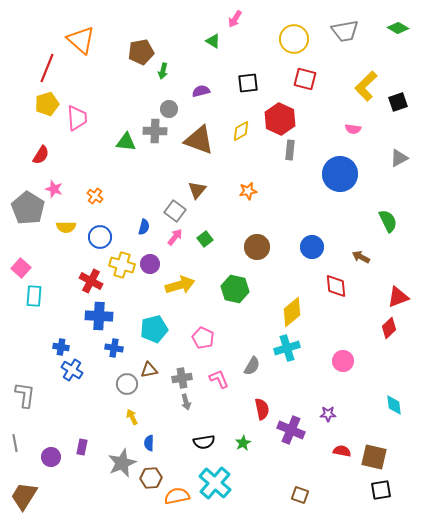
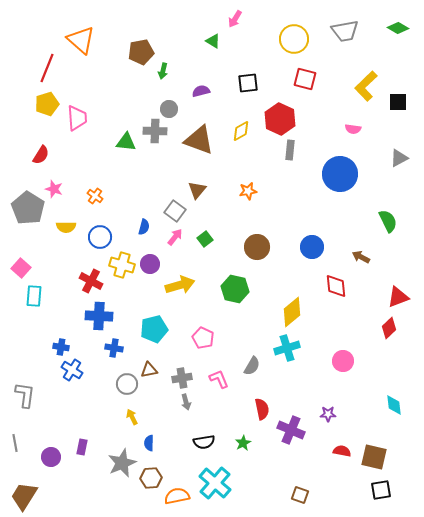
black square at (398, 102): rotated 18 degrees clockwise
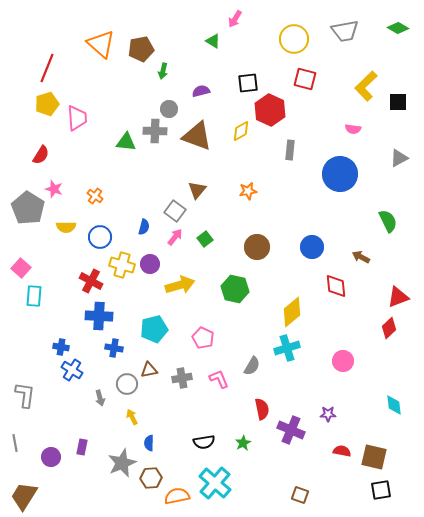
orange triangle at (81, 40): moved 20 px right, 4 px down
brown pentagon at (141, 52): moved 3 px up
red hexagon at (280, 119): moved 10 px left, 9 px up
brown triangle at (199, 140): moved 2 px left, 4 px up
gray arrow at (186, 402): moved 86 px left, 4 px up
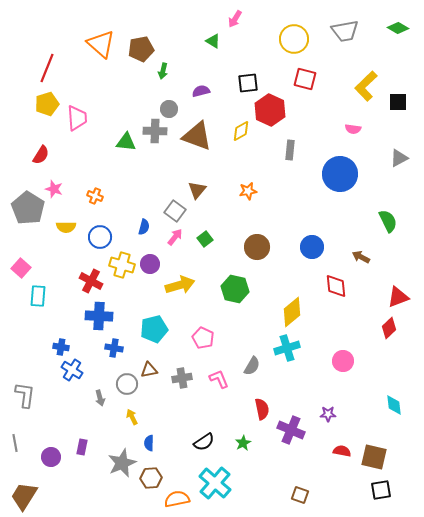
orange cross at (95, 196): rotated 14 degrees counterclockwise
cyan rectangle at (34, 296): moved 4 px right
black semicircle at (204, 442): rotated 25 degrees counterclockwise
orange semicircle at (177, 496): moved 3 px down
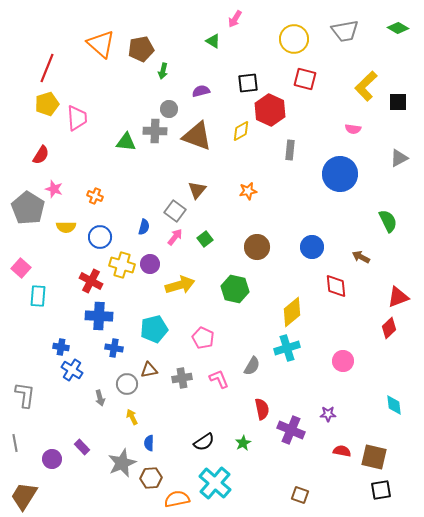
purple rectangle at (82, 447): rotated 56 degrees counterclockwise
purple circle at (51, 457): moved 1 px right, 2 px down
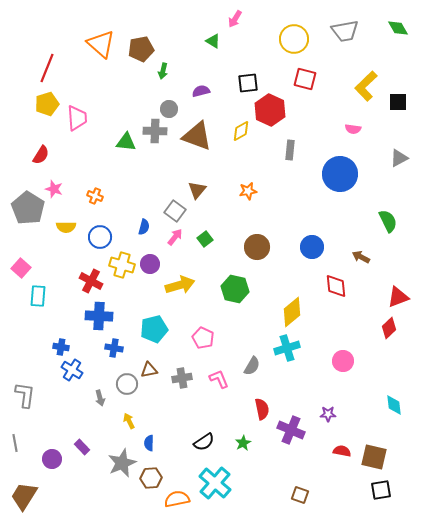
green diamond at (398, 28): rotated 30 degrees clockwise
yellow arrow at (132, 417): moved 3 px left, 4 px down
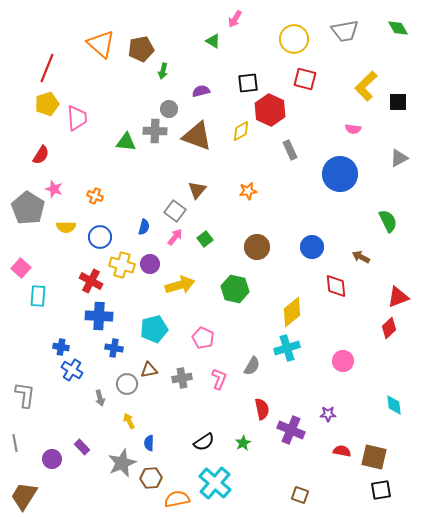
gray rectangle at (290, 150): rotated 30 degrees counterclockwise
pink L-shape at (219, 379): rotated 45 degrees clockwise
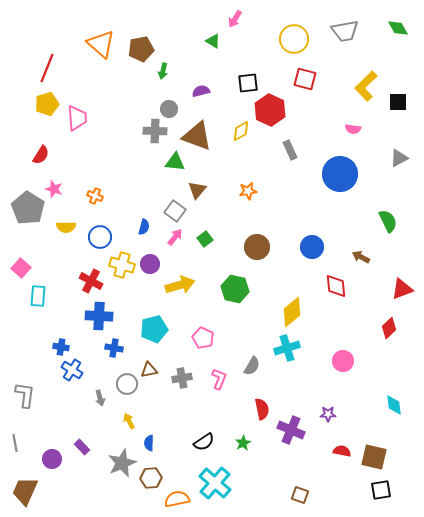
green triangle at (126, 142): moved 49 px right, 20 px down
red triangle at (398, 297): moved 4 px right, 8 px up
brown trapezoid at (24, 496): moved 1 px right, 5 px up; rotated 8 degrees counterclockwise
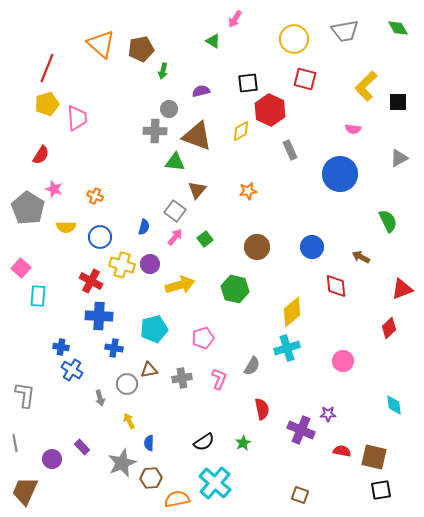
pink pentagon at (203, 338): rotated 30 degrees clockwise
purple cross at (291, 430): moved 10 px right
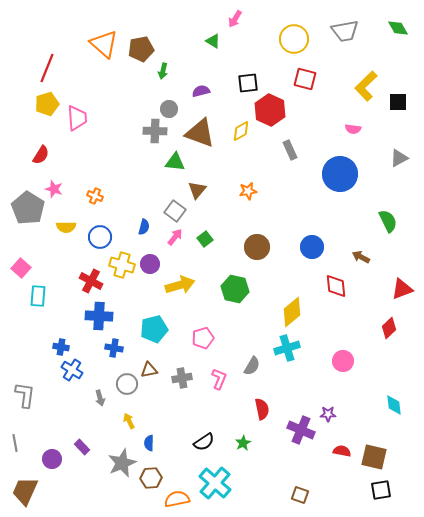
orange triangle at (101, 44): moved 3 px right
brown triangle at (197, 136): moved 3 px right, 3 px up
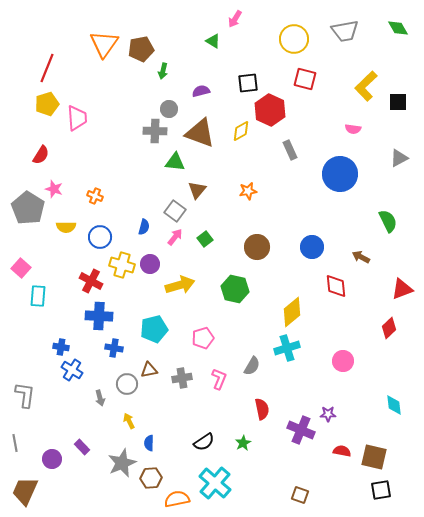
orange triangle at (104, 44): rotated 24 degrees clockwise
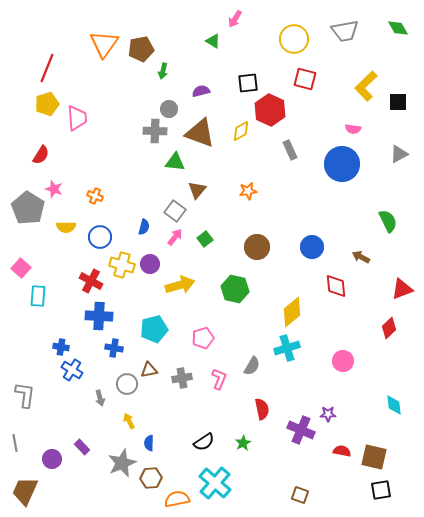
gray triangle at (399, 158): moved 4 px up
blue circle at (340, 174): moved 2 px right, 10 px up
